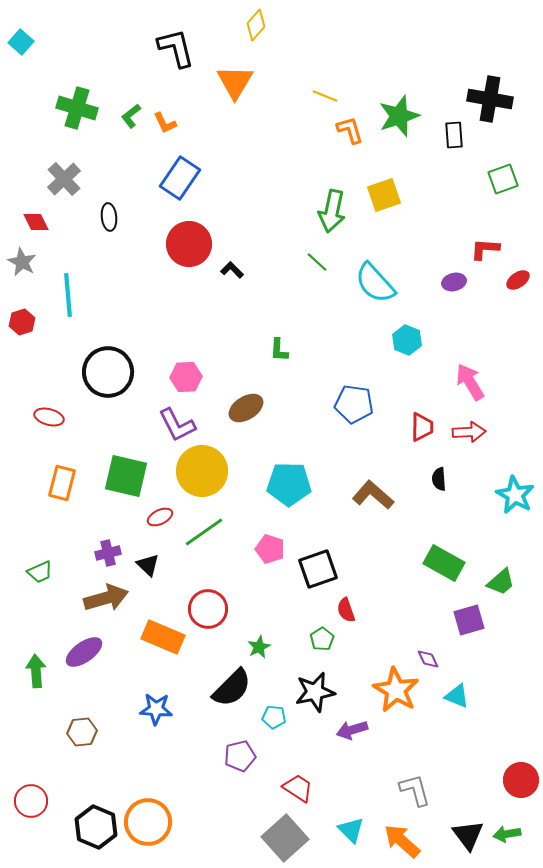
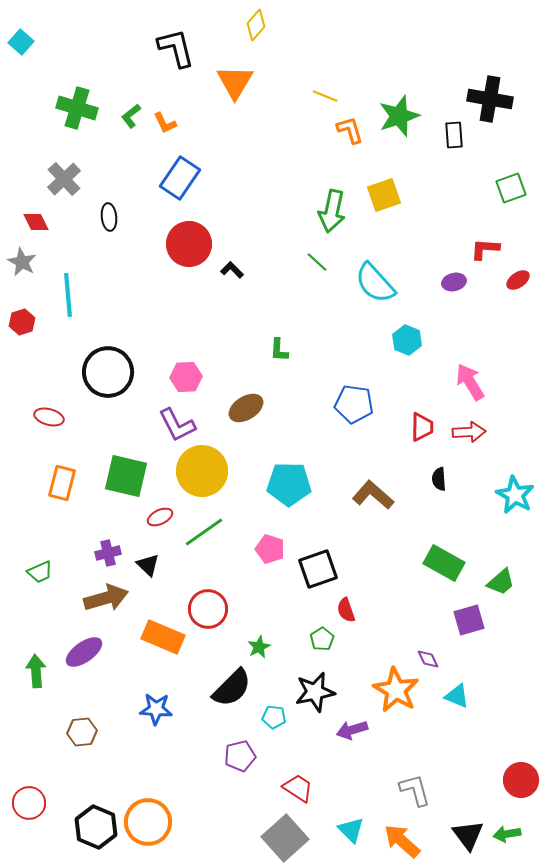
green square at (503, 179): moved 8 px right, 9 px down
red circle at (31, 801): moved 2 px left, 2 px down
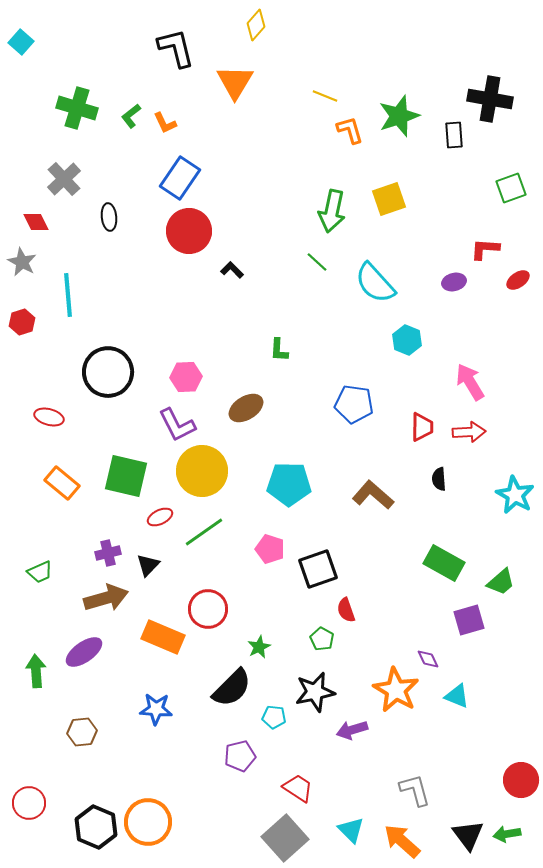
yellow square at (384, 195): moved 5 px right, 4 px down
red circle at (189, 244): moved 13 px up
orange rectangle at (62, 483): rotated 64 degrees counterclockwise
black triangle at (148, 565): rotated 30 degrees clockwise
green pentagon at (322, 639): rotated 10 degrees counterclockwise
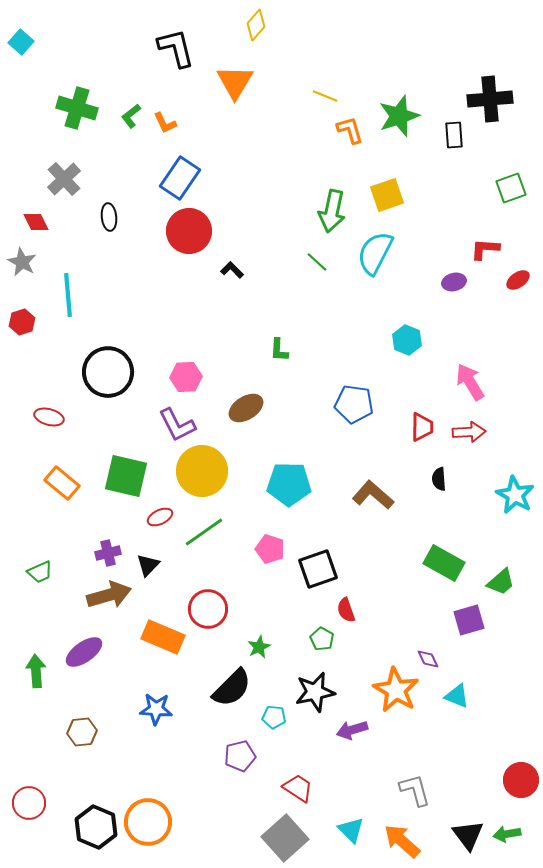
black cross at (490, 99): rotated 15 degrees counterclockwise
yellow square at (389, 199): moved 2 px left, 4 px up
cyan semicircle at (375, 283): moved 30 px up; rotated 69 degrees clockwise
brown arrow at (106, 598): moved 3 px right, 3 px up
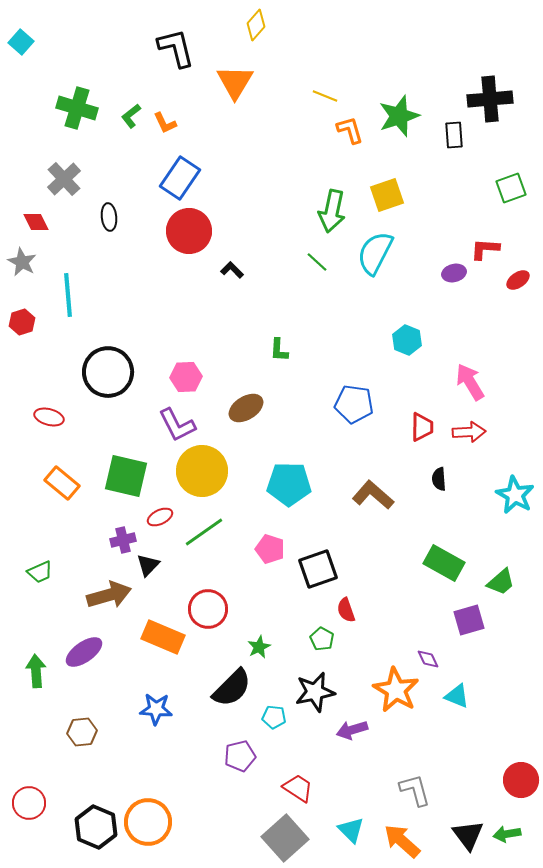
purple ellipse at (454, 282): moved 9 px up
purple cross at (108, 553): moved 15 px right, 13 px up
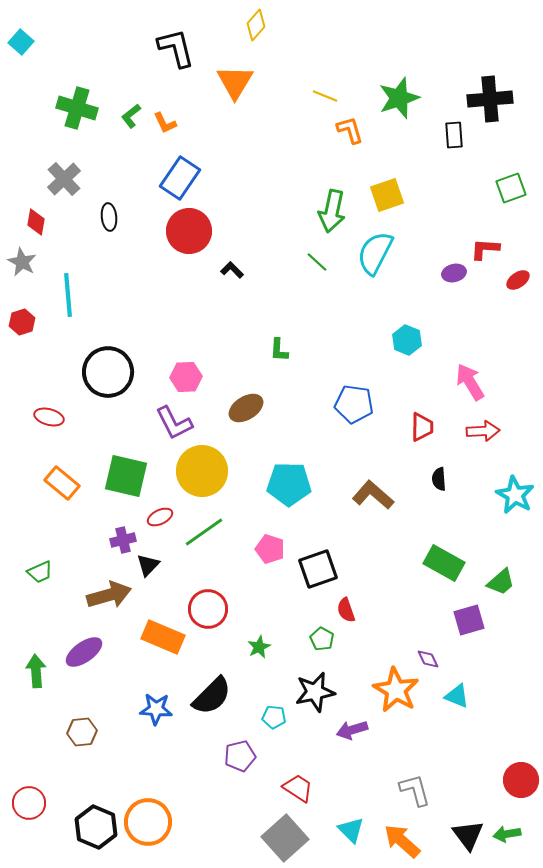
green star at (399, 116): moved 18 px up
red diamond at (36, 222): rotated 36 degrees clockwise
purple L-shape at (177, 425): moved 3 px left, 2 px up
red arrow at (469, 432): moved 14 px right, 1 px up
black semicircle at (232, 688): moved 20 px left, 8 px down
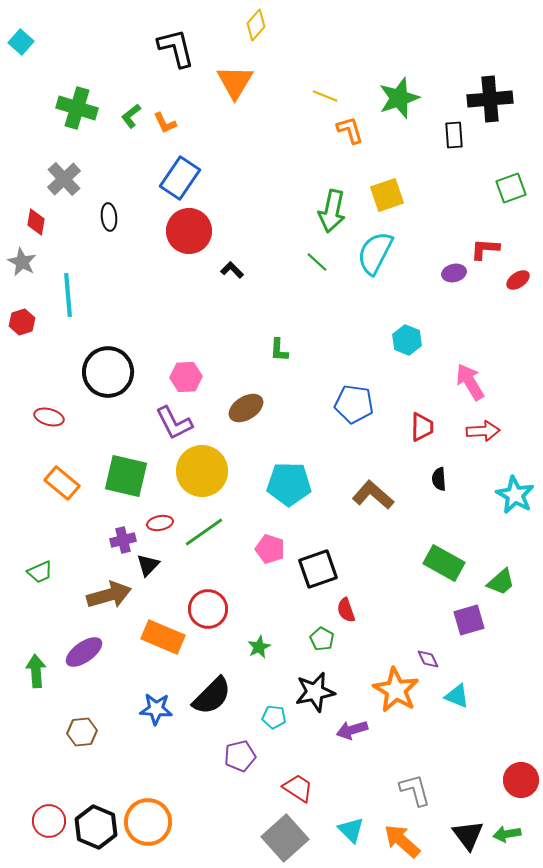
red ellipse at (160, 517): moved 6 px down; rotated 15 degrees clockwise
red circle at (29, 803): moved 20 px right, 18 px down
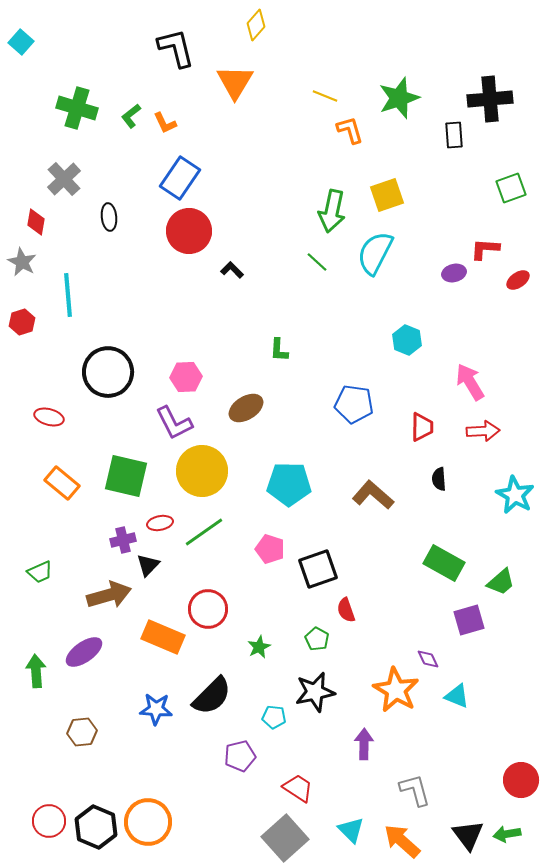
green pentagon at (322, 639): moved 5 px left
purple arrow at (352, 730): moved 12 px right, 14 px down; rotated 108 degrees clockwise
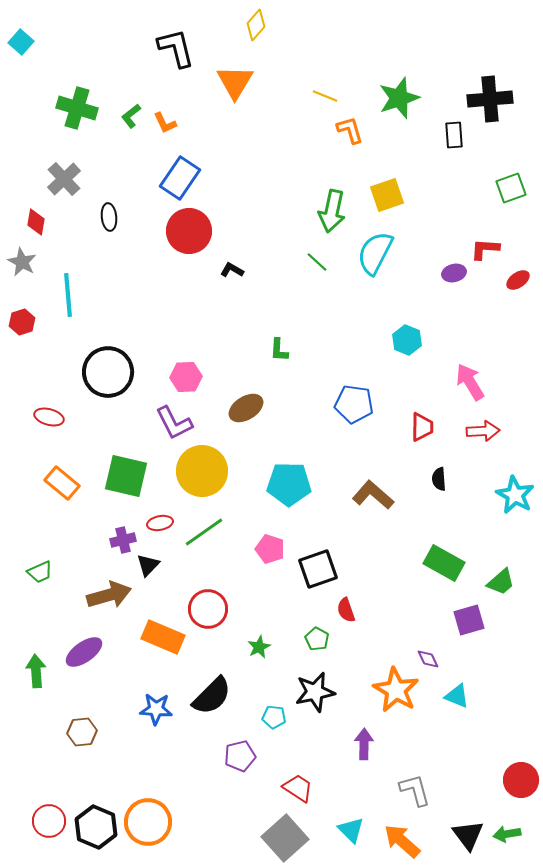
black L-shape at (232, 270): rotated 15 degrees counterclockwise
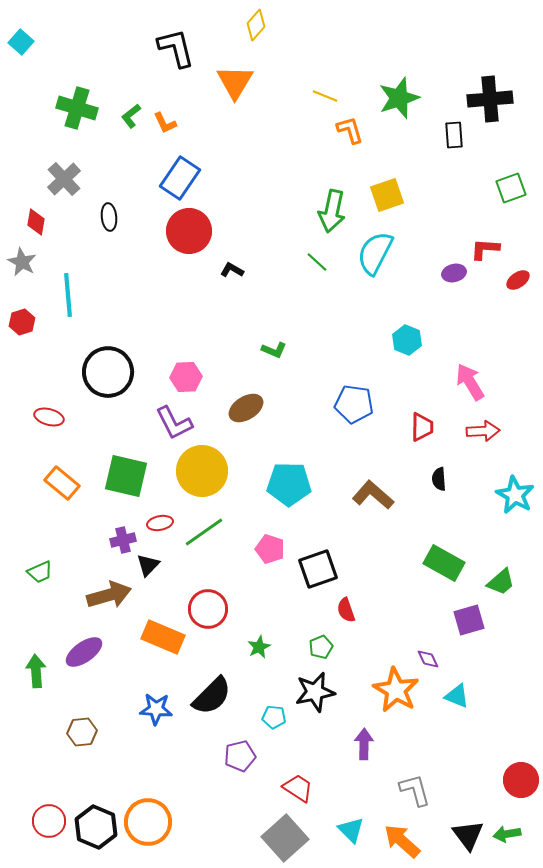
green L-shape at (279, 350): moved 5 px left; rotated 70 degrees counterclockwise
green pentagon at (317, 639): moved 4 px right, 8 px down; rotated 20 degrees clockwise
